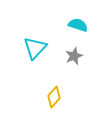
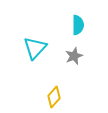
cyan semicircle: rotated 72 degrees clockwise
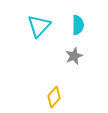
cyan triangle: moved 4 px right, 22 px up
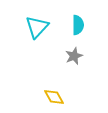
cyan triangle: moved 2 px left, 1 px down
yellow diamond: rotated 70 degrees counterclockwise
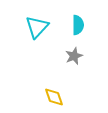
yellow diamond: rotated 10 degrees clockwise
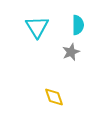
cyan triangle: rotated 15 degrees counterclockwise
gray star: moved 3 px left, 4 px up
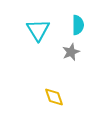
cyan triangle: moved 1 px right, 3 px down
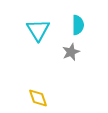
yellow diamond: moved 16 px left, 1 px down
